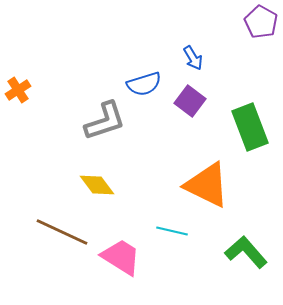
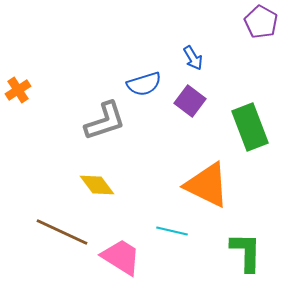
green L-shape: rotated 42 degrees clockwise
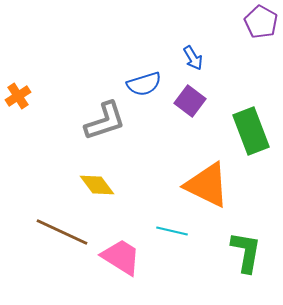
orange cross: moved 6 px down
green rectangle: moved 1 px right, 4 px down
green L-shape: rotated 9 degrees clockwise
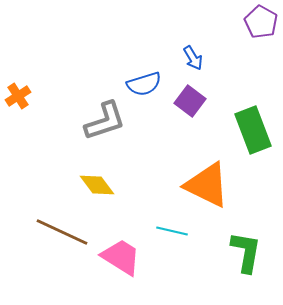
green rectangle: moved 2 px right, 1 px up
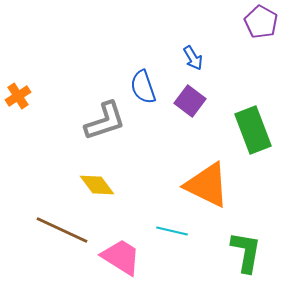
blue semicircle: moved 1 px left, 3 px down; rotated 88 degrees clockwise
brown line: moved 2 px up
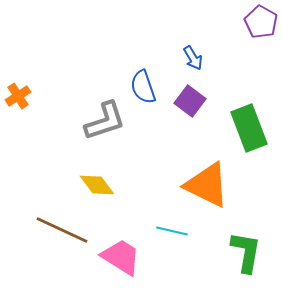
green rectangle: moved 4 px left, 2 px up
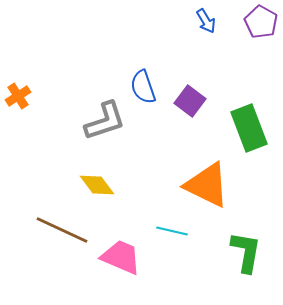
blue arrow: moved 13 px right, 37 px up
pink trapezoid: rotated 9 degrees counterclockwise
